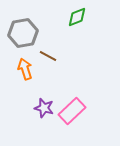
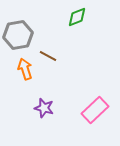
gray hexagon: moved 5 px left, 2 px down
pink rectangle: moved 23 px right, 1 px up
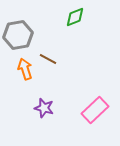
green diamond: moved 2 px left
brown line: moved 3 px down
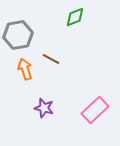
brown line: moved 3 px right
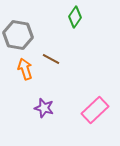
green diamond: rotated 35 degrees counterclockwise
gray hexagon: rotated 20 degrees clockwise
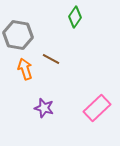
pink rectangle: moved 2 px right, 2 px up
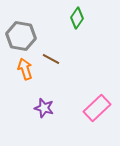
green diamond: moved 2 px right, 1 px down
gray hexagon: moved 3 px right, 1 px down
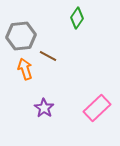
gray hexagon: rotated 16 degrees counterclockwise
brown line: moved 3 px left, 3 px up
purple star: rotated 18 degrees clockwise
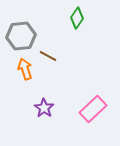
pink rectangle: moved 4 px left, 1 px down
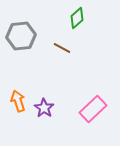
green diamond: rotated 15 degrees clockwise
brown line: moved 14 px right, 8 px up
orange arrow: moved 7 px left, 32 px down
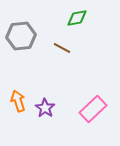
green diamond: rotated 30 degrees clockwise
purple star: moved 1 px right
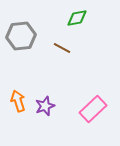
purple star: moved 2 px up; rotated 18 degrees clockwise
